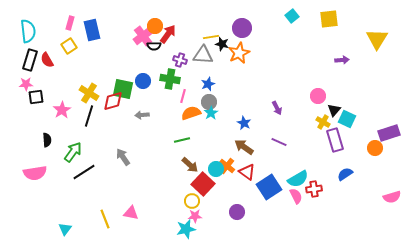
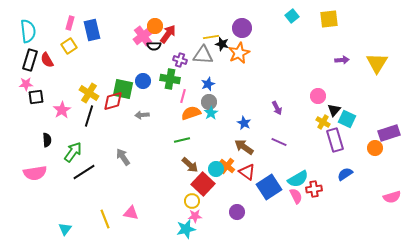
yellow triangle at (377, 39): moved 24 px down
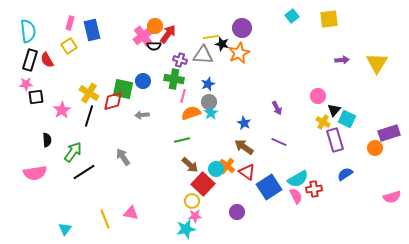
green cross at (170, 79): moved 4 px right
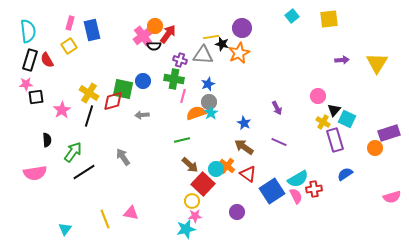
orange semicircle at (191, 113): moved 5 px right
red triangle at (247, 172): moved 1 px right, 2 px down
blue square at (269, 187): moved 3 px right, 4 px down
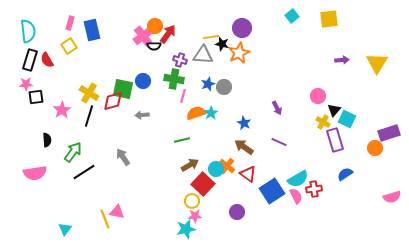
gray circle at (209, 102): moved 15 px right, 15 px up
brown arrow at (190, 165): rotated 72 degrees counterclockwise
pink triangle at (131, 213): moved 14 px left, 1 px up
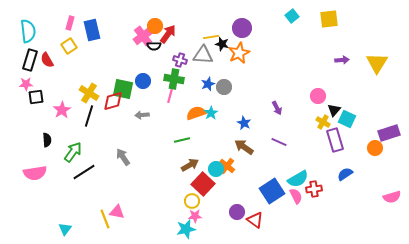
pink line at (183, 96): moved 13 px left
red triangle at (248, 174): moved 7 px right, 46 px down
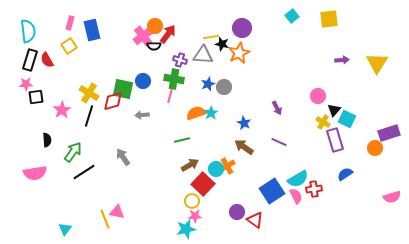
orange cross at (227, 166): rotated 21 degrees clockwise
